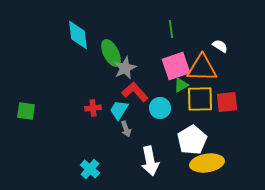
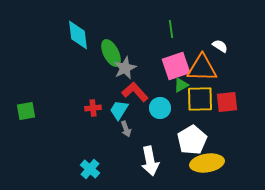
green square: rotated 18 degrees counterclockwise
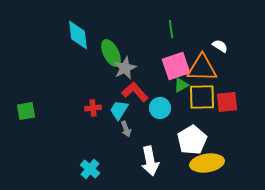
yellow square: moved 2 px right, 2 px up
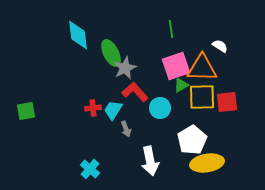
cyan trapezoid: moved 6 px left
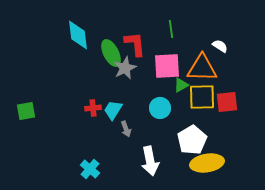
pink square: moved 9 px left; rotated 16 degrees clockwise
red L-shape: moved 48 px up; rotated 36 degrees clockwise
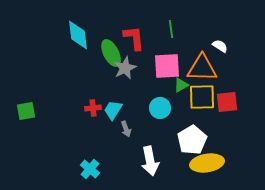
red L-shape: moved 1 px left, 6 px up
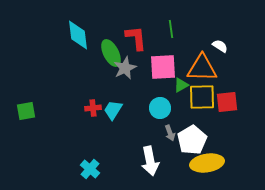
red L-shape: moved 2 px right
pink square: moved 4 px left, 1 px down
gray arrow: moved 44 px right, 4 px down
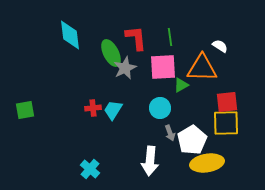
green line: moved 1 px left, 8 px down
cyan diamond: moved 8 px left
yellow square: moved 24 px right, 26 px down
green square: moved 1 px left, 1 px up
white arrow: rotated 16 degrees clockwise
